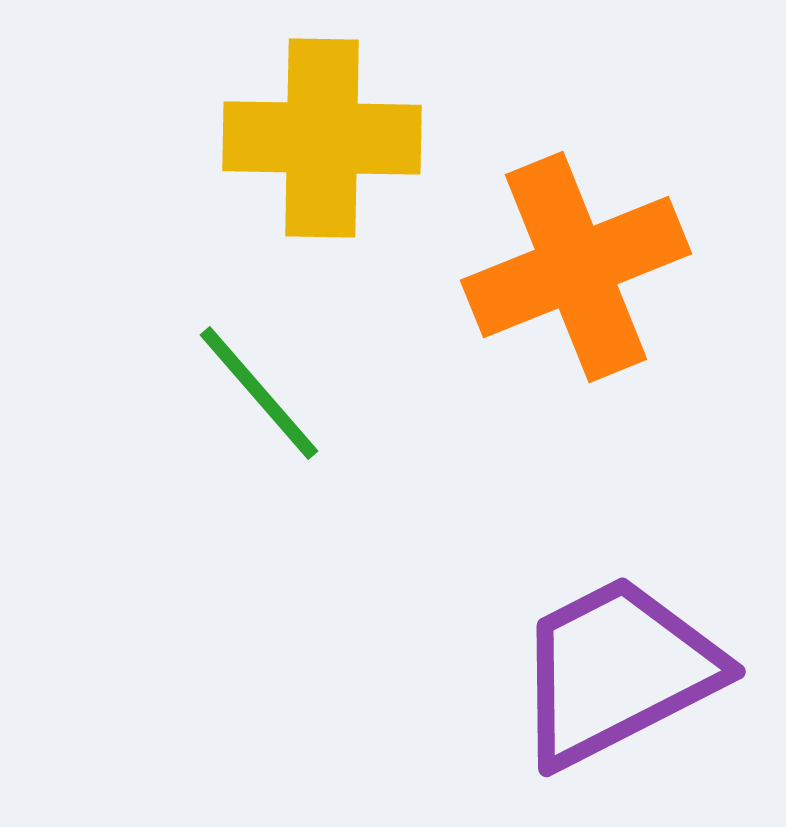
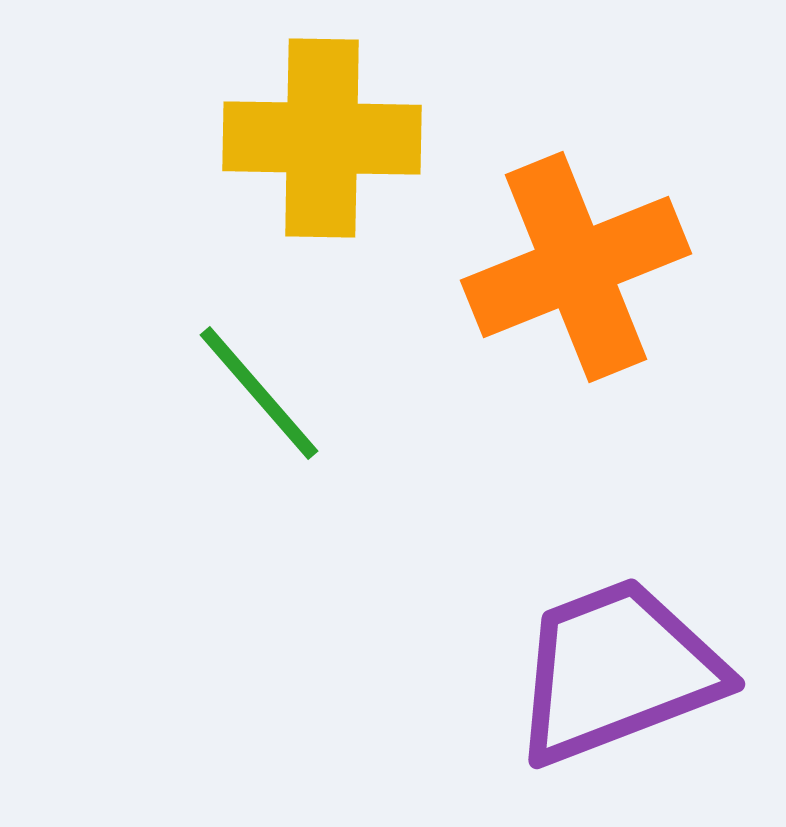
purple trapezoid: rotated 6 degrees clockwise
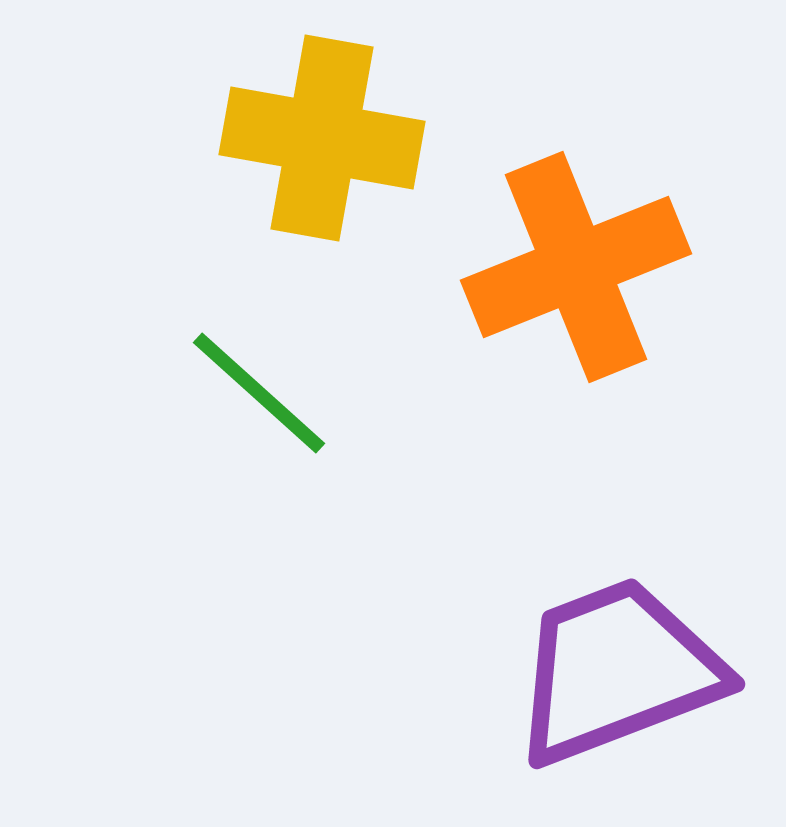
yellow cross: rotated 9 degrees clockwise
green line: rotated 7 degrees counterclockwise
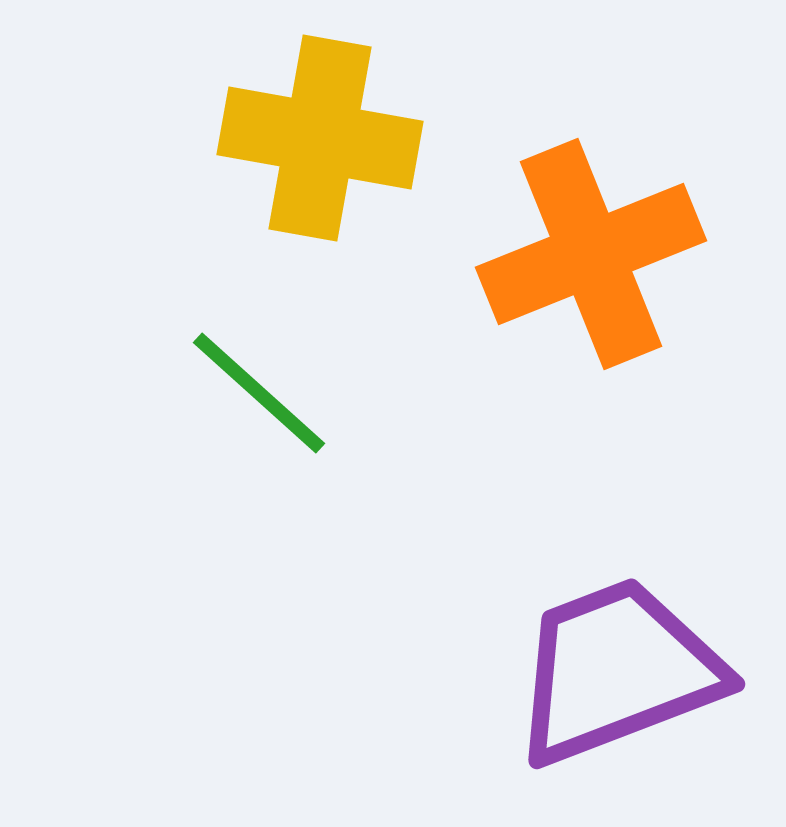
yellow cross: moved 2 px left
orange cross: moved 15 px right, 13 px up
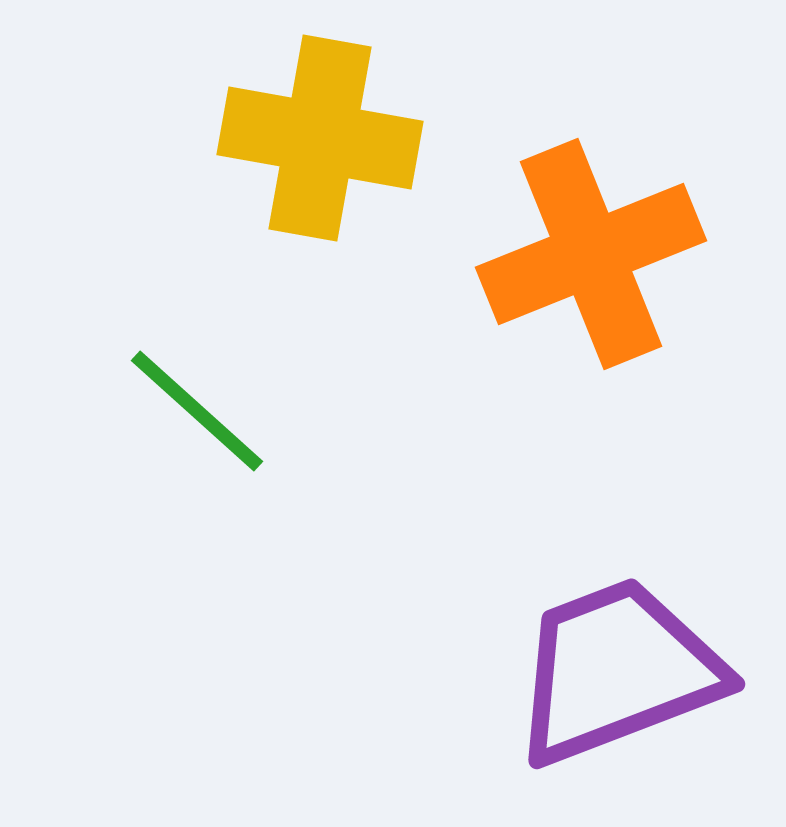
green line: moved 62 px left, 18 px down
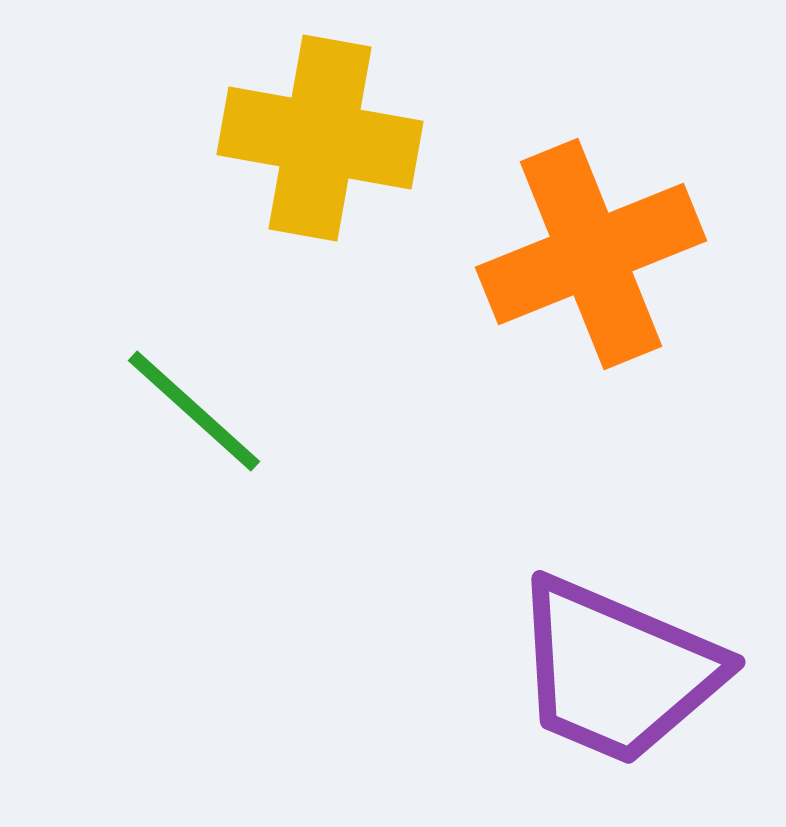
green line: moved 3 px left
purple trapezoid: rotated 136 degrees counterclockwise
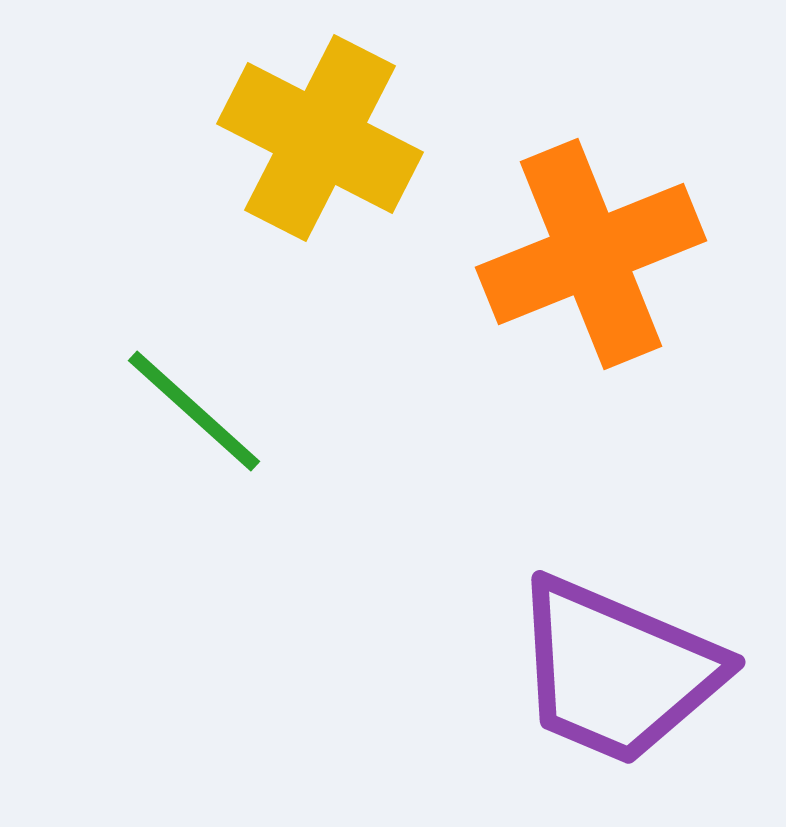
yellow cross: rotated 17 degrees clockwise
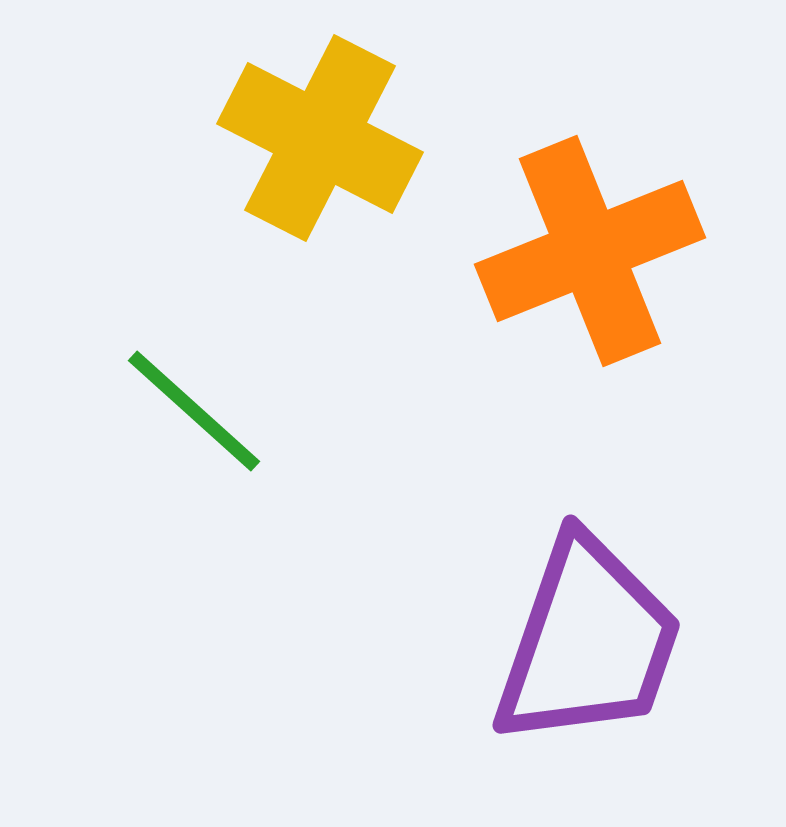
orange cross: moved 1 px left, 3 px up
purple trapezoid: moved 29 px left, 29 px up; rotated 94 degrees counterclockwise
